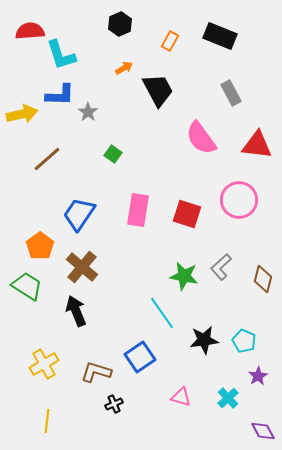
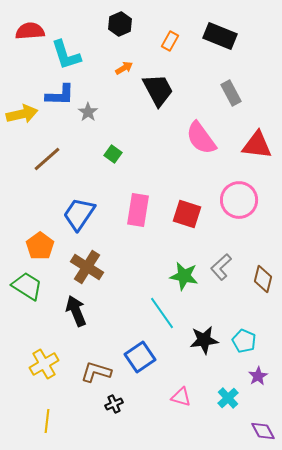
cyan L-shape: moved 5 px right
brown cross: moved 5 px right; rotated 8 degrees counterclockwise
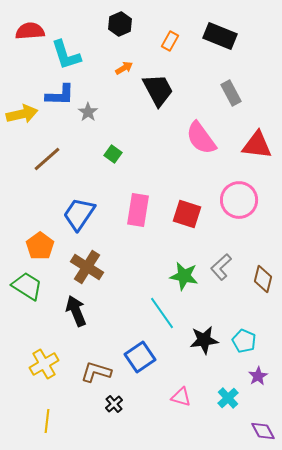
black cross: rotated 18 degrees counterclockwise
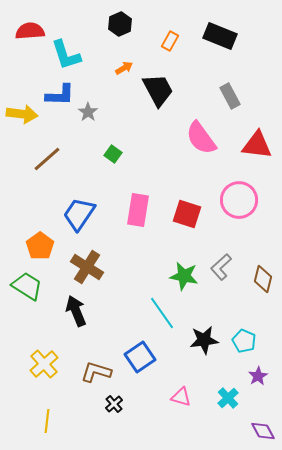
gray rectangle: moved 1 px left, 3 px down
yellow arrow: rotated 20 degrees clockwise
yellow cross: rotated 12 degrees counterclockwise
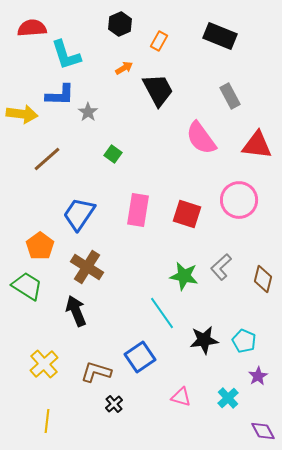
red semicircle: moved 2 px right, 3 px up
orange rectangle: moved 11 px left
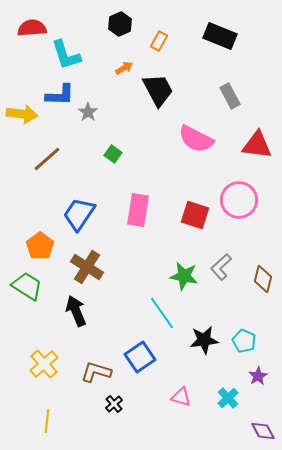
pink semicircle: moved 5 px left, 1 px down; rotated 27 degrees counterclockwise
red square: moved 8 px right, 1 px down
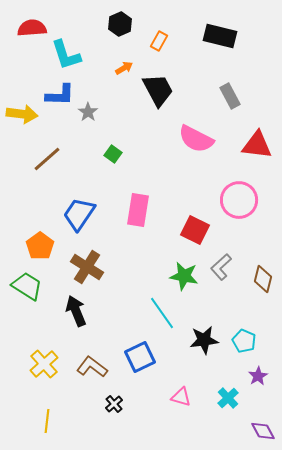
black rectangle: rotated 8 degrees counterclockwise
red square: moved 15 px down; rotated 8 degrees clockwise
blue square: rotated 8 degrees clockwise
brown L-shape: moved 4 px left, 5 px up; rotated 20 degrees clockwise
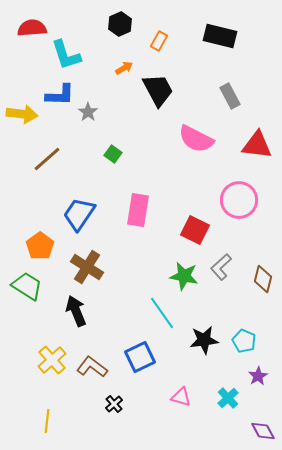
yellow cross: moved 8 px right, 4 px up
